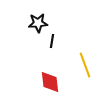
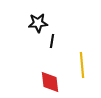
yellow line: moved 3 px left; rotated 15 degrees clockwise
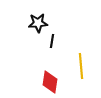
yellow line: moved 1 px left, 1 px down
red diamond: rotated 15 degrees clockwise
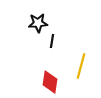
yellow line: rotated 20 degrees clockwise
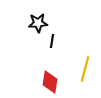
yellow line: moved 4 px right, 3 px down
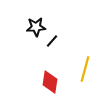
black star: moved 2 px left, 4 px down
black line: rotated 32 degrees clockwise
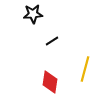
black star: moved 3 px left, 13 px up
black line: rotated 16 degrees clockwise
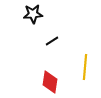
yellow line: moved 2 px up; rotated 10 degrees counterclockwise
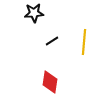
black star: moved 1 px right, 1 px up
yellow line: moved 1 px left, 25 px up
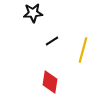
black star: moved 1 px left
yellow line: moved 1 px left, 8 px down; rotated 10 degrees clockwise
